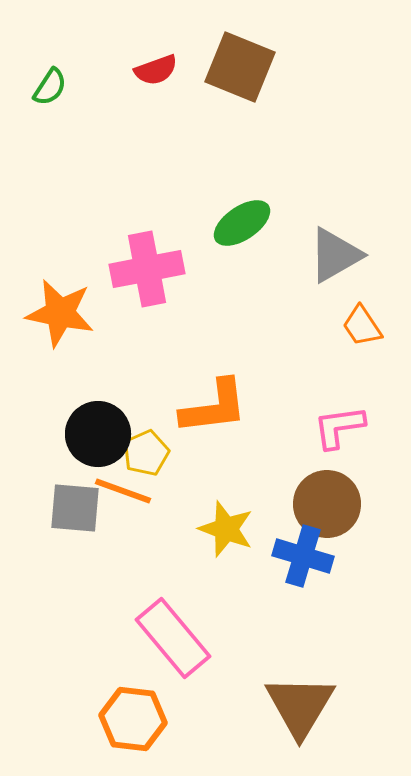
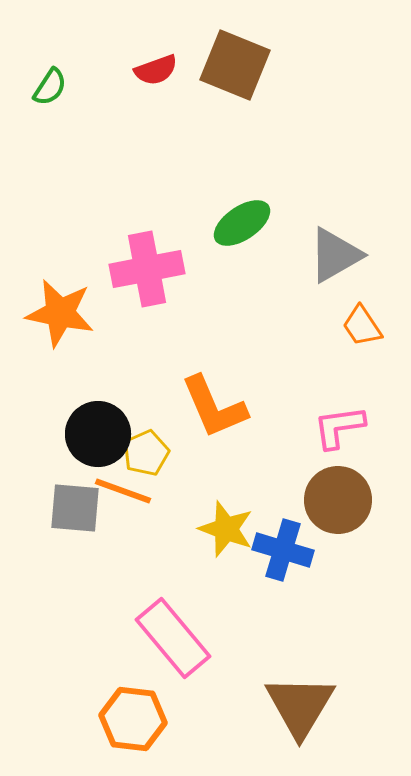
brown square: moved 5 px left, 2 px up
orange L-shape: rotated 74 degrees clockwise
brown circle: moved 11 px right, 4 px up
blue cross: moved 20 px left, 6 px up
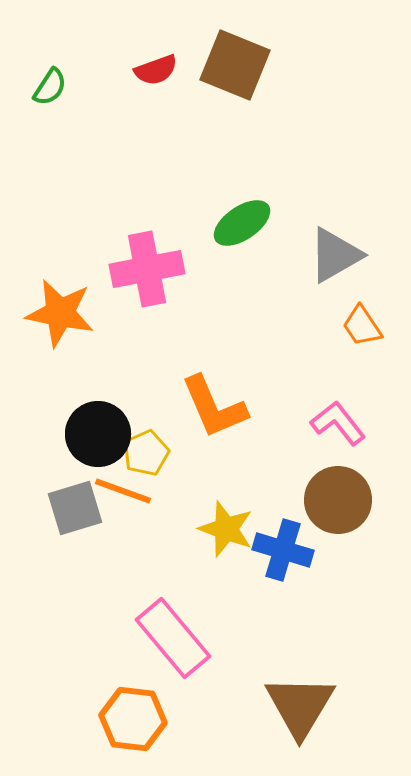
pink L-shape: moved 1 px left, 4 px up; rotated 60 degrees clockwise
gray square: rotated 22 degrees counterclockwise
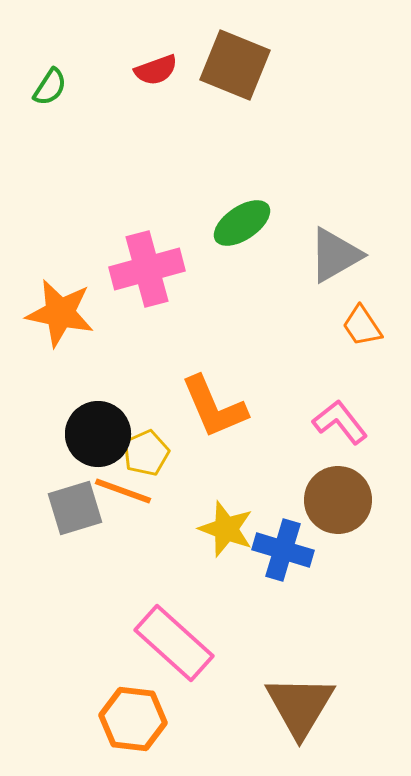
pink cross: rotated 4 degrees counterclockwise
pink L-shape: moved 2 px right, 1 px up
pink rectangle: moved 1 px right, 5 px down; rotated 8 degrees counterclockwise
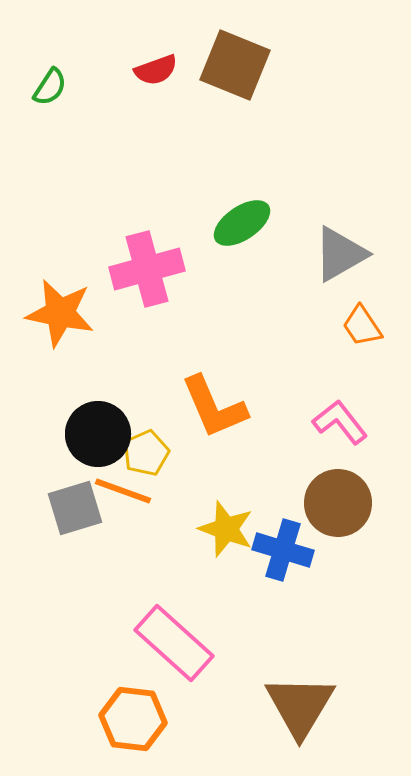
gray triangle: moved 5 px right, 1 px up
brown circle: moved 3 px down
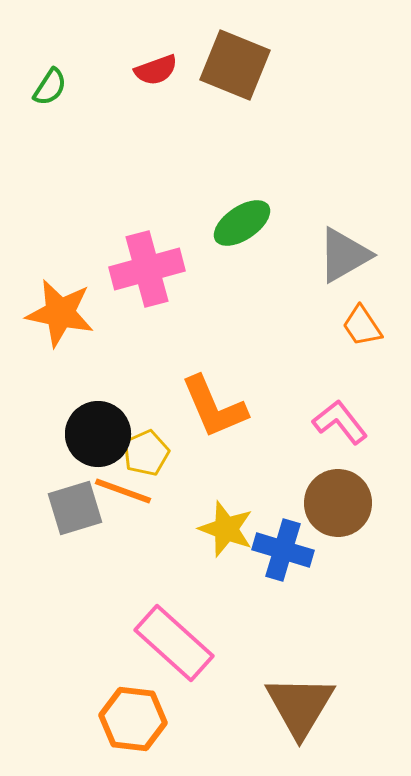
gray triangle: moved 4 px right, 1 px down
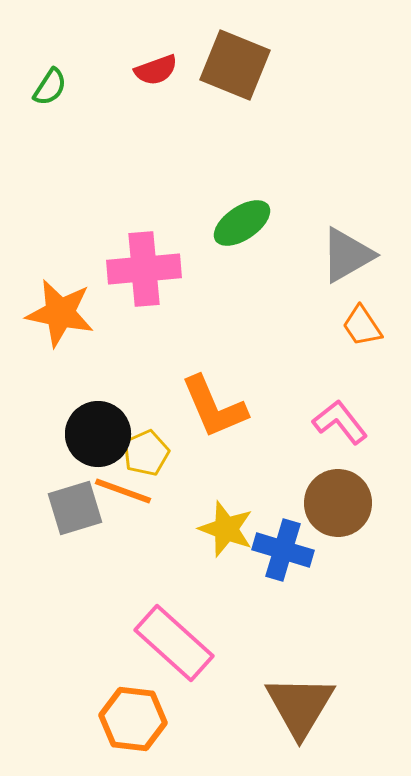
gray triangle: moved 3 px right
pink cross: moved 3 px left; rotated 10 degrees clockwise
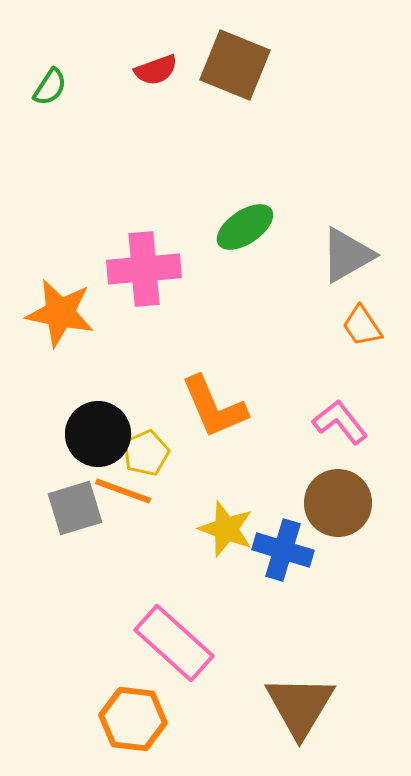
green ellipse: moved 3 px right, 4 px down
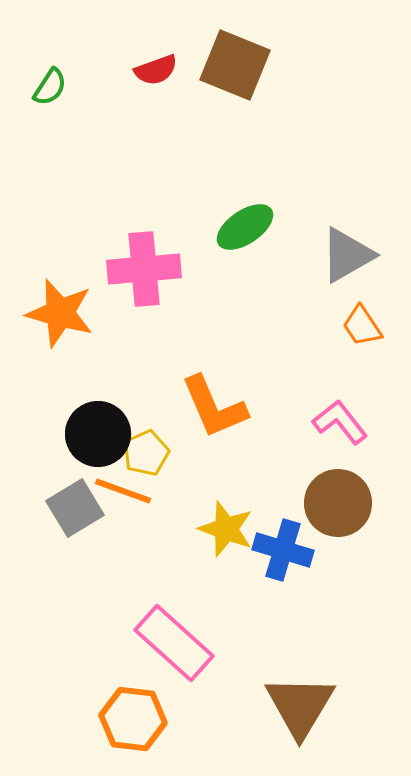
orange star: rotated 4 degrees clockwise
gray square: rotated 14 degrees counterclockwise
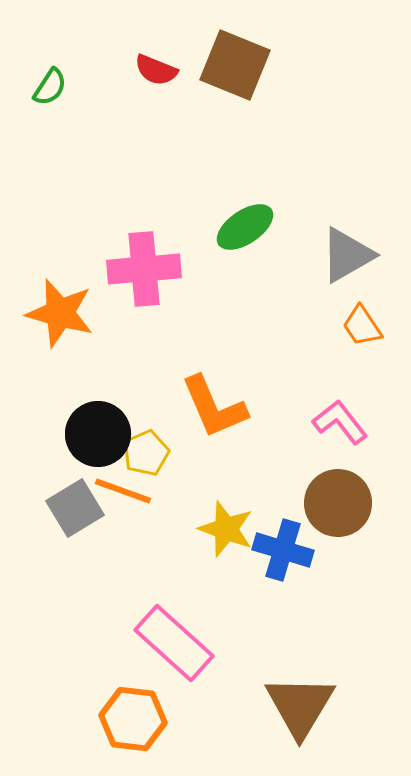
red semicircle: rotated 42 degrees clockwise
